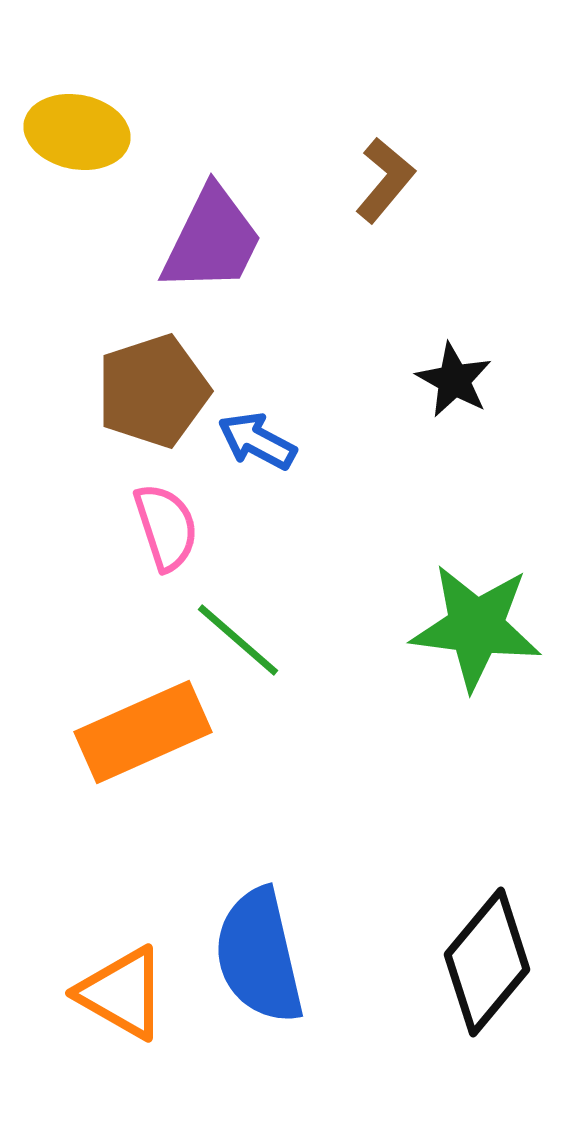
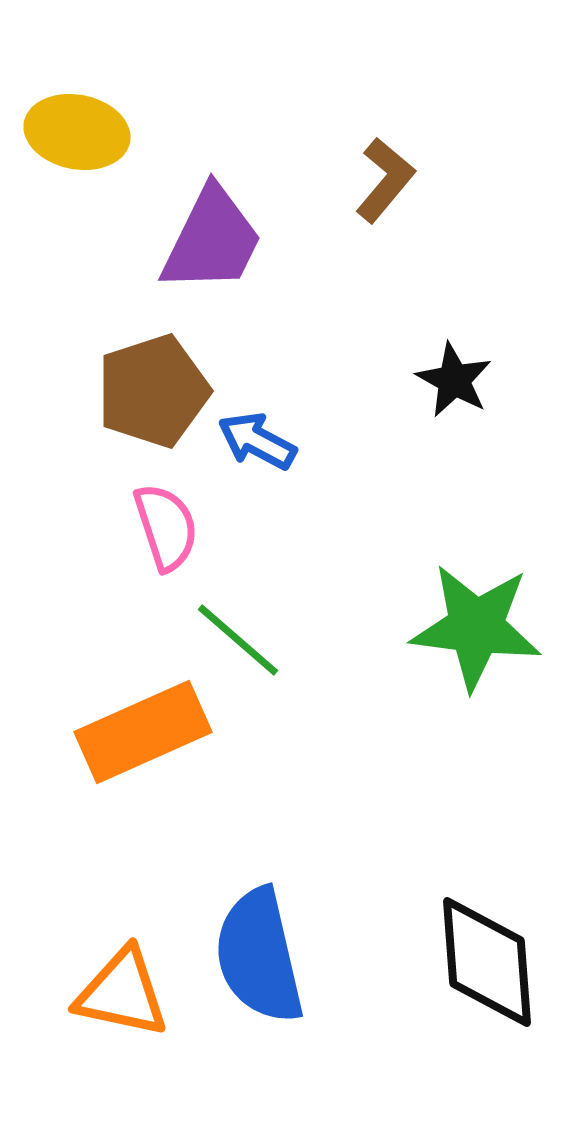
black diamond: rotated 44 degrees counterclockwise
orange triangle: rotated 18 degrees counterclockwise
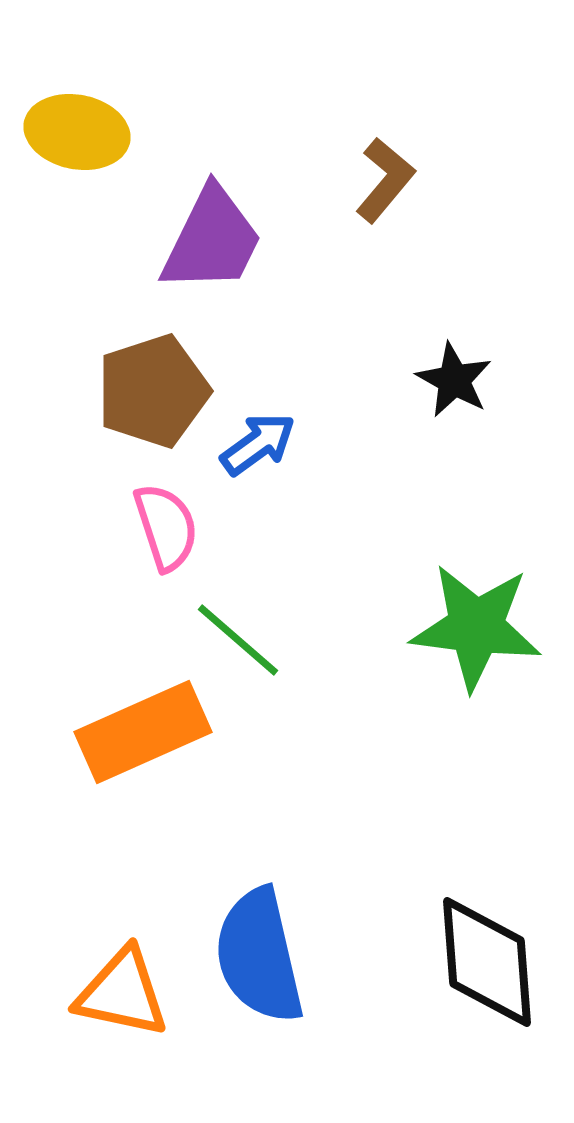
blue arrow: moved 1 px right, 3 px down; rotated 116 degrees clockwise
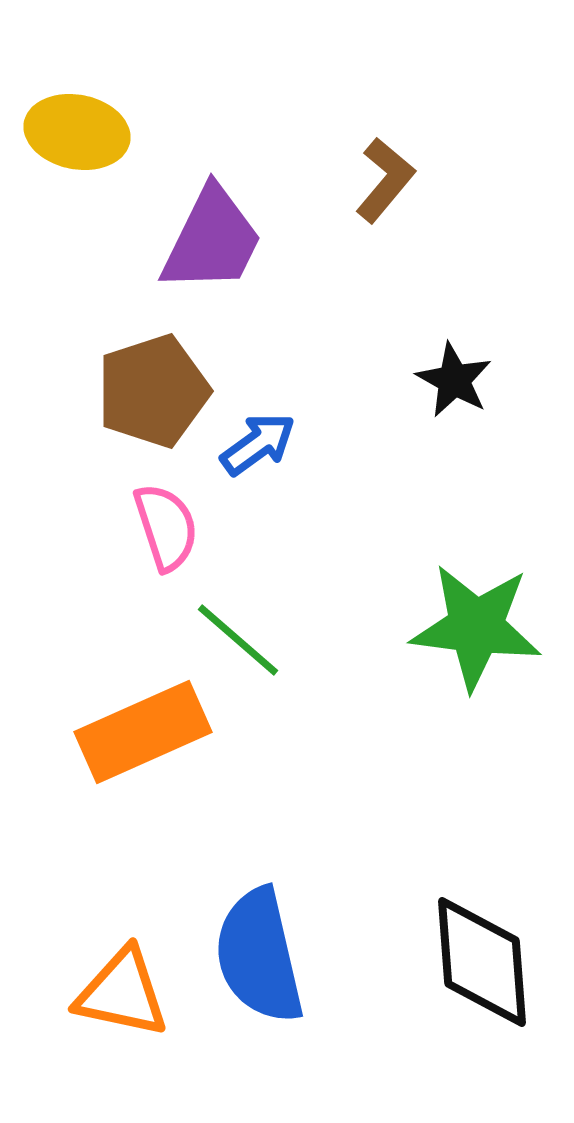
black diamond: moved 5 px left
